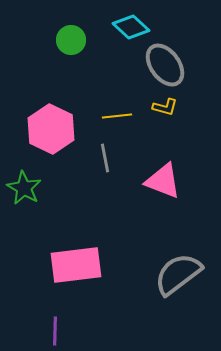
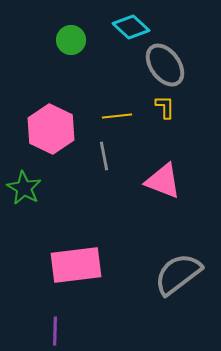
yellow L-shape: rotated 105 degrees counterclockwise
gray line: moved 1 px left, 2 px up
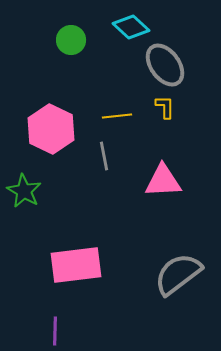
pink triangle: rotated 24 degrees counterclockwise
green star: moved 3 px down
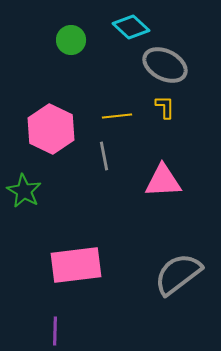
gray ellipse: rotated 27 degrees counterclockwise
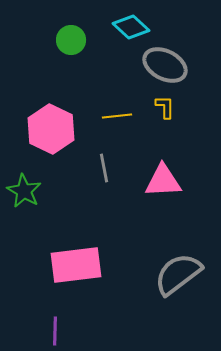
gray line: moved 12 px down
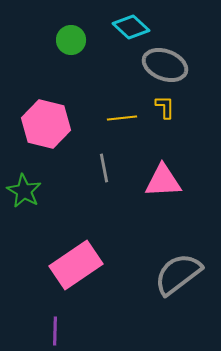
gray ellipse: rotated 6 degrees counterclockwise
yellow line: moved 5 px right, 2 px down
pink hexagon: moved 5 px left, 5 px up; rotated 12 degrees counterclockwise
pink rectangle: rotated 27 degrees counterclockwise
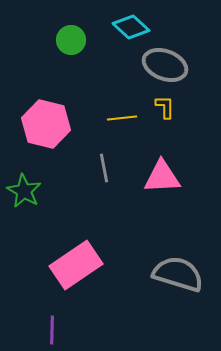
pink triangle: moved 1 px left, 4 px up
gray semicircle: rotated 54 degrees clockwise
purple line: moved 3 px left, 1 px up
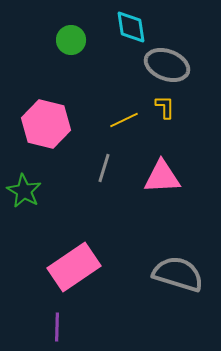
cyan diamond: rotated 39 degrees clockwise
gray ellipse: moved 2 px right
yellow line: moved 2 px right, 2 px down; rotated 20 degrees counterclockwise
gray line: rotated 28 degrees clockwise
pink rectangle: moved 2 px left, 2 px down
purple line: moved 5 px right, 3 px up
